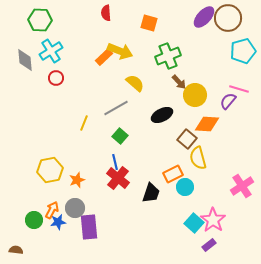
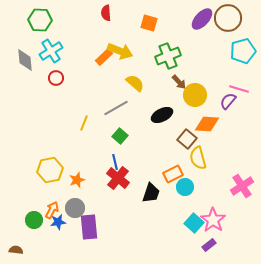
purple ellipse at (204, 17): moved 2 px left, 2 px down
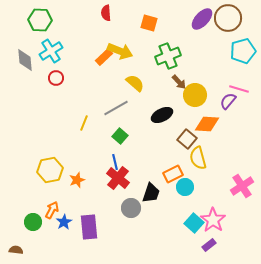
gray circle at (75, 208): moved 56 px right
green circle at (34, 220): moved 1 px left, 2 px down
blue star at (58, 222): moved 6 px right; rotated 21 degrees counterclockwise
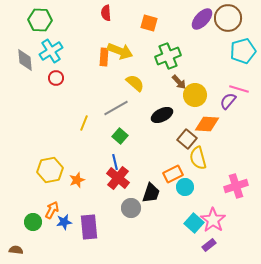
orange rectangle at (104, 57): rotated 42 degrees counterclockwise
pink cross at (242, 186): moved 6 px left; rotated 15 degrees clockwise
blue star at (64, 222): rotated 21 degrees clockwise
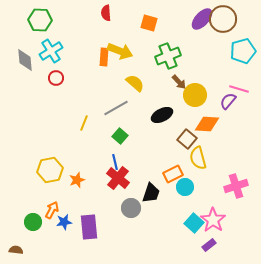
brown circle at (228, 18): moved 5 px left, 1 px down
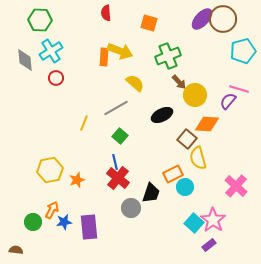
pink cross at (236, 186): rotated 30 degrees counterclockwise
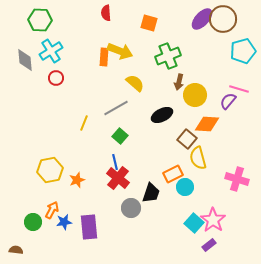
brown arrow at (179, 82): rotated 56 degrees clockwise
pink cross at (236, 186): moved 1 px right, 7 px up; rotated 25 degrees counterclockwise
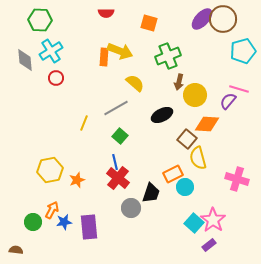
red semicircle at (106, 13): rotated 84 degrees counterclockwise
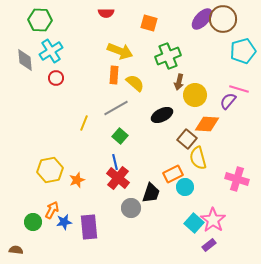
orange rectangle at (104, 57): moved 10 px right, 18 px down
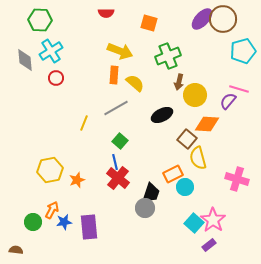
green square at (120, 136): moved 5 px down
gray circle at (131, 208): moved 14 px right
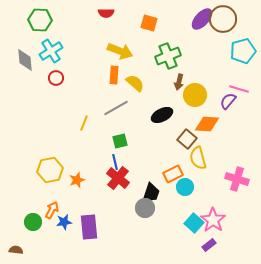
green square at (120, 141): rotated 35 degrees clockwise
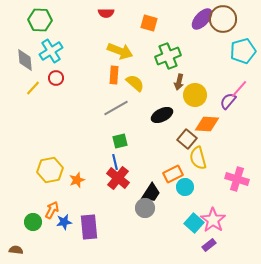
pink line at (239, 89): rotated 66 degrees counterclockwise
yellow line at (84, 123): moved 51 px left, 35 px up; rotated 21 degrees clockwise
black trapezoid at (151, 193): rotated 15 degrees clockwise
